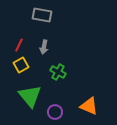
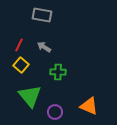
gray arrow: rotated 112 degrees clockwise
yellow square: rotated 21 degrees counterclockwise
green cross: rotated 28 degrees counterclockwise
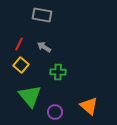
red line: moved 1 px up
orange triangle: rotated 18 degrees clockwise
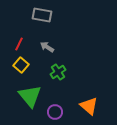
gray arrow: moved 3 px right
green cross: rotated 35 degrees counterclockwise
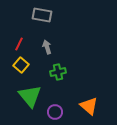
gray arrow: rotated 40 degrees clockwise
green cross: rotated 21 degrees clockwise
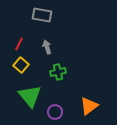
orange triangle: rotated 42 degrees clockwise
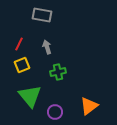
yellow square: moved 1 px right; rotated 28 degrees clockwise
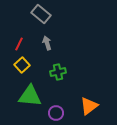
gray rectangle: moved 1 px left, 1 px up; rotated 30 degrees clockwise
gray arrow: moved 4 px up
yellow square: rotated 21 degrees counterclockwise
green triangle: rotated 45 degrees counterclockwise
purple circle: moved 1 px right, 1 px down
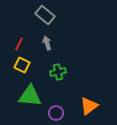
gray rectangle: moved 4 px right, 1 px down
yellow square: rotated 21 degrees counterclockwise
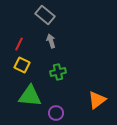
gray arrow: moved 4 px right, 2 px up
orange triangle: moved 8 px right, 6 px up
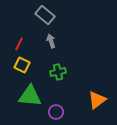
purple circle: moved 1 px up
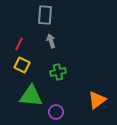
gray rectangle: rotated 54 degrees clockwise
green triangle: moved 1 px right
